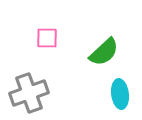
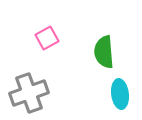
pink square: rotated 30 degrees counterclockwise
green semicircle: rotated 128 degrees clockwise
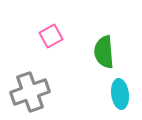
pink square: moved 4 px right, 2 px up
gray cross: moved 1 px right, 1 px up
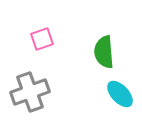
pink square: moved 9 px left, 3 px down; rotated 10 degrees clockwise
cyan ellipse: rotated 36 degrees counterclockwise
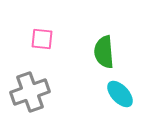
pink square: rotated 25 degrees clockwise
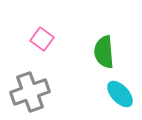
pink square: rotated 30 degrees clockwise
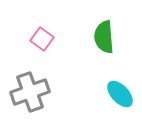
green semicircle: moved 15 px up
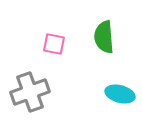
pink square: moved 12 px right, 5 px down; rotated 25 degrees counterclockwise
cyan ellipse: rotated 32 degrees counterclockwise
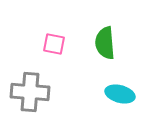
green semicircle: moved 1 px right, 6 px down
gray cross: rotated 24 degrees clockwise
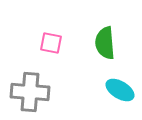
pink square: moved 3 px left, 1 px up
cyan ellipse: moved 4 px up; rotated 16 degrees clockwise
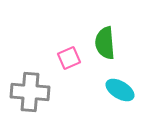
pink square: moved 18 px right, 15 px down; rotated 35 degrees counterclockwise
